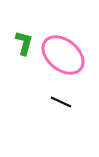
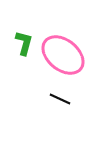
black line: moved 1 px left, 3 px up
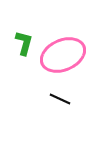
pink ellipse: rotated 63 degrees counterclockwise
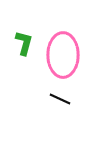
pink ellipse: rotated 66 degrees counterclockwise
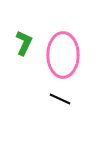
green L-shape: rotated 10 degrees clockwise
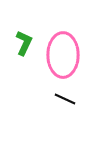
black line: moved 5 px right
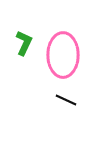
black line: moved 1 px right, 1 px down
